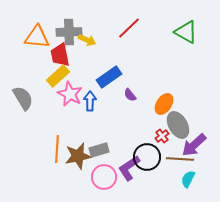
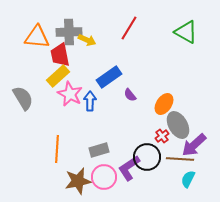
red line: rotated 15 degrees counterclockwise
brown star: moved 25 px down
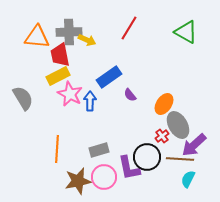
yellow rectangle: rotated 15 degrees clockwise
purple L-shape: rotated 68 degrees counterclockwise
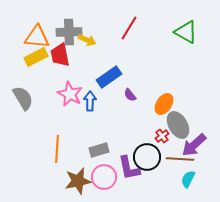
yellow rectangle: moved 22 px left, 19 px up
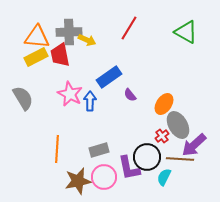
cyan semicircle: moved 24 px left, 2 px up
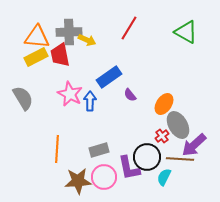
brown star: rotated 8 degrees clockwise
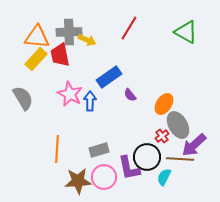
yellow rectangle: moved 2 px down; rotated 20 degrees counterclockwise
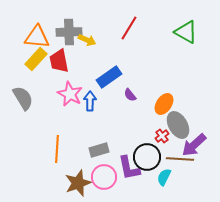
red trapezoid: moved 1 px left, 6 px down
brown star: moved 2 px down; rotated 16 degrees counterclockwise
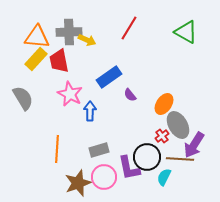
blue arrow: moved 10 px down
purple arrow: rotated 16 degrees counterclockwise
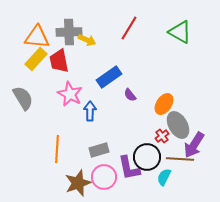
green triangle: moved 6 px left
